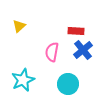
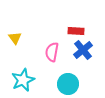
yellow triangle: moved 4 px left, 12 px down; rotated 24 degrees counterclockwise
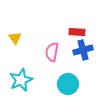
red rectangle: moved 1 px right, 1 px down
blue cross: rotated 24 degrees clockwise
cyan star: moved 2 px left
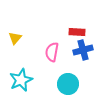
yellow triangle: rotated 16 degrees clockwise
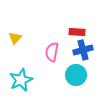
cyan circle: moved 8 px right, 9 px up
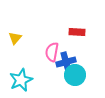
blue cross: moved 17 px left, 12 px down
cyan circle: moved 1 px left
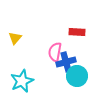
pink semicircle: moved 3 px right
cyan circle: moved 2 px right, 1 px down
cyan star: moved 1 px right, 1 px down
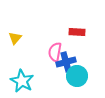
cyan star: rotated 20 degrees counterclockwise
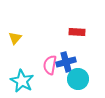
pink semicircle: moved 5 px left, 13 px down
cyan circle: moved 1 px right, 3 px down
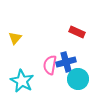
red rectangle: rotated 21 degrees clockwise
